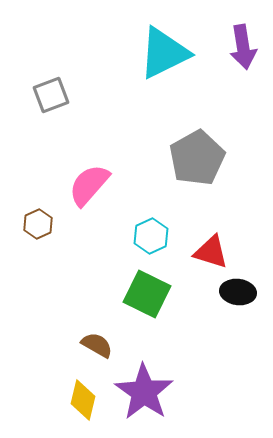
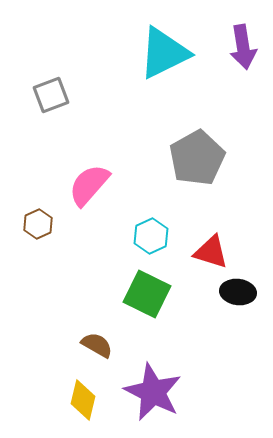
purple star: moved 9 px right; rotated 8 degrees counterclockwise
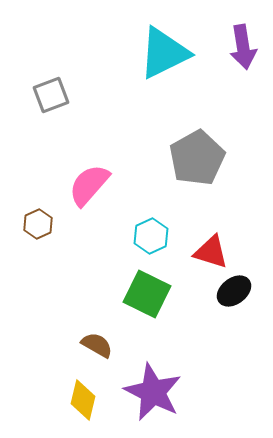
black ellipse: moved 4 px left, 1 px up; rotated 44 degrees counterclockwise
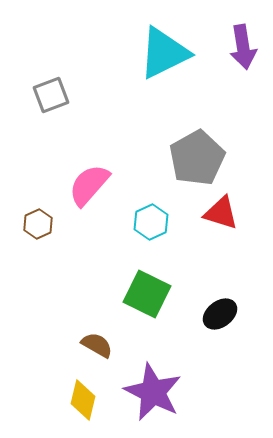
cyan hexagon: moved 14 px up
red triangle: moved 10 px right, 39 px up
black ellipse: moved 14 px left, 23 px down
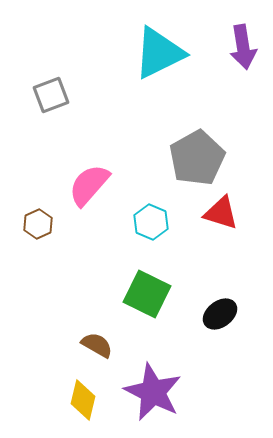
cyan triangle: moved 5 px left
cyan hexagon: rotated 12 degrees counterclockwise
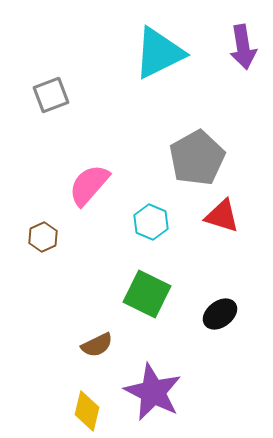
red triangle: moved 1 px right, 3 px down
brown hexagon: moved 5 px right, 13 px down
brown semicircle: rotated 124 degrees clockwise
yellow diamond: moved 4 px right, 11 px down
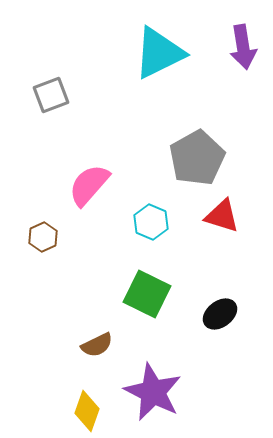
yellow diamond: rotated 6 degrees clockwise
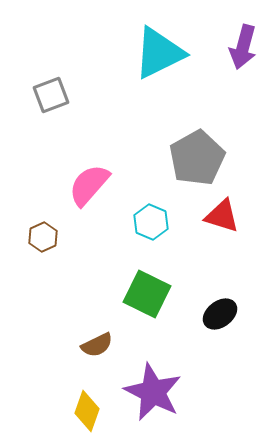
purple arrow: rotated 24 degrees clockwise
